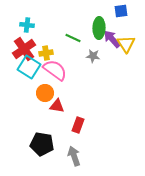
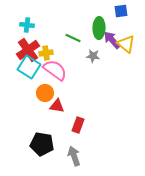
purple arrow: moved 1 px down
yellow triangle: rotated 18 degrees counterclockwise
red cross: moved 4 px right, 1 px down
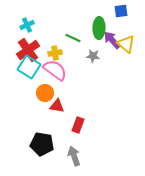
cyan cross: rotated 32 degrees counterclockwise
yellow cross: moved 9 px right
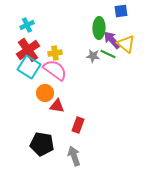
green line: moved 35 px right, 16 px down
